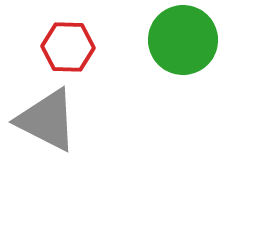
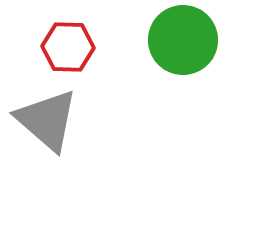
gray triangle: rotated 14 degrees clockwise
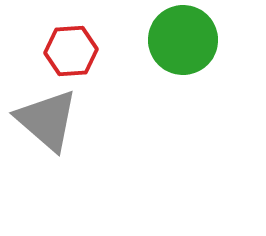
red hexagon: moved 3 px right, 4 px down; rotated 6 degrees counterclockwise
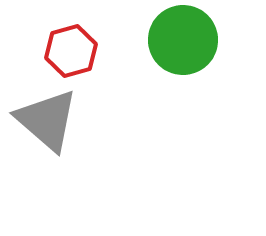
red hexagon: rotated 12 degrees counterclockwise
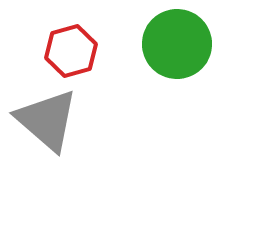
green circle: moved 6 px left, 4 px down
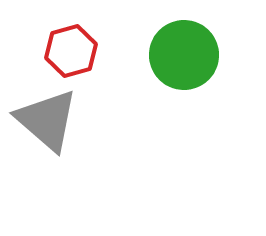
green circle: moved 7 px right, 11 px down
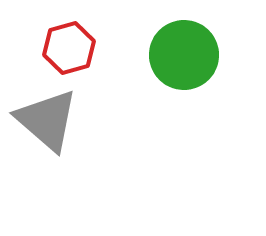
red hexagon: moved 2 px left, 3 px up
